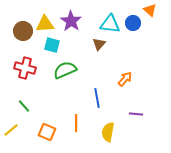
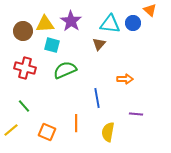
orange arrow: rotated 49 degrees clockwise
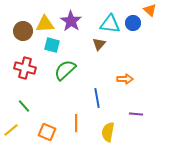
green semicircle: rotated 20 degrees counterclockwise
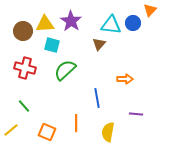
orange triangle: rotated 32 degrees clockwise
cyan triangle: moved 1 px right, 1 px down
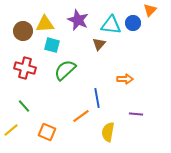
purple star: moved 7 px right, 1 px up; rotated 10 degrees counterclockwise
orange line: moved 5 px right, 7 px up; rotated 54 degrees clockwise
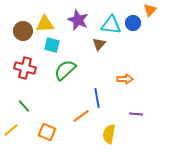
yellow semicircle: moved 1 px right, 2 px down
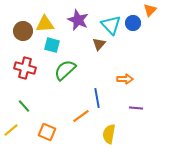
cyan triangle: rotated 40 degrees clockwise
purple line: moved 6 px up
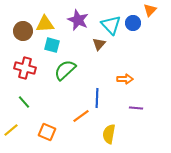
blue line: rotated 12 degrees clockwise
green line: moved 4 px up
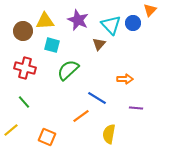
yellow triangle: moved 3 px up
green semicircle: moved 3 px right
blue line: rotated 60 degrees counterclockwise
orange square: moved 5 px down
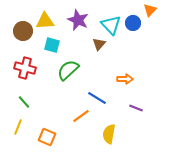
purple line: rotated 16 degrees clockwise
yellow line: moved 7 px right, 3 px up; rotated 28 degrees counterclockwise
